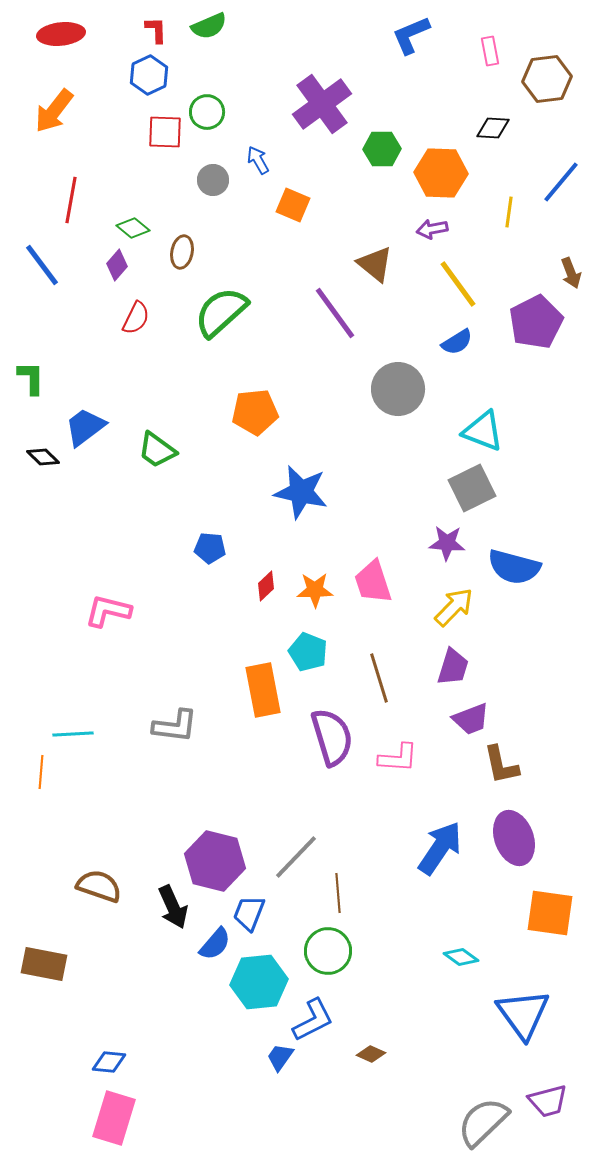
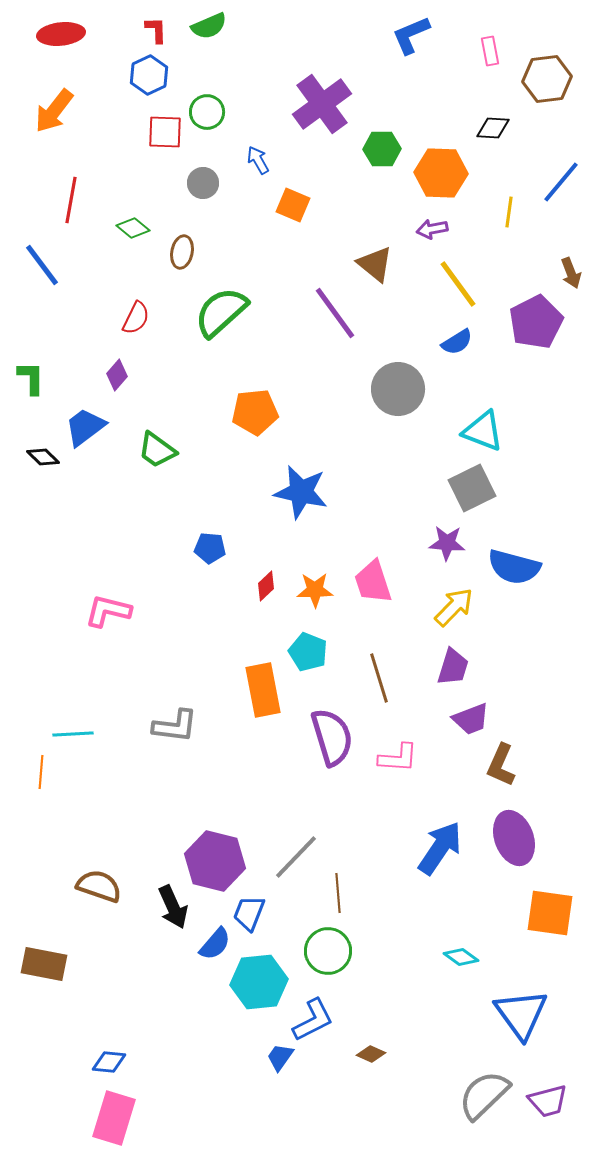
gray circle at (213, 180): moved 10 px left, 3 px down
purple diamond at (117, 265): moved 110 px down
brown L-shape at (501, 765): rotated 36 degrees clockwise
blue triangle at (523, 1014): moved 2 px left
gray semicircle at (483, 1122): moved 1 px right, 27 px up
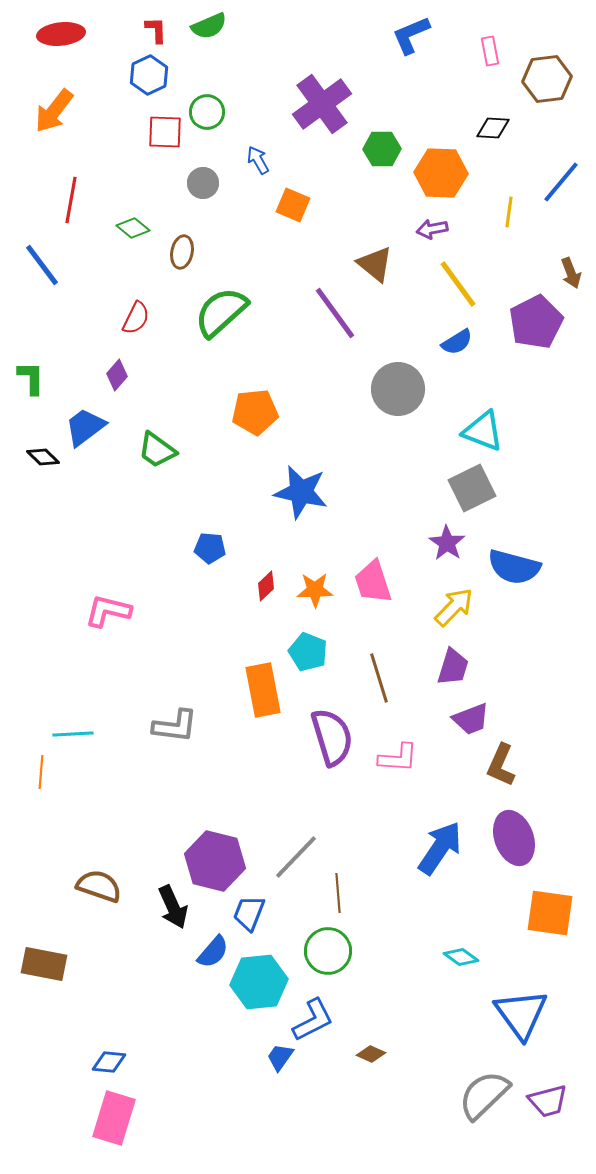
purple star at (447, 543): rotated 30 degrees clockwise
blue semicircle at (215, 944): moved 2 px left, 8 px down
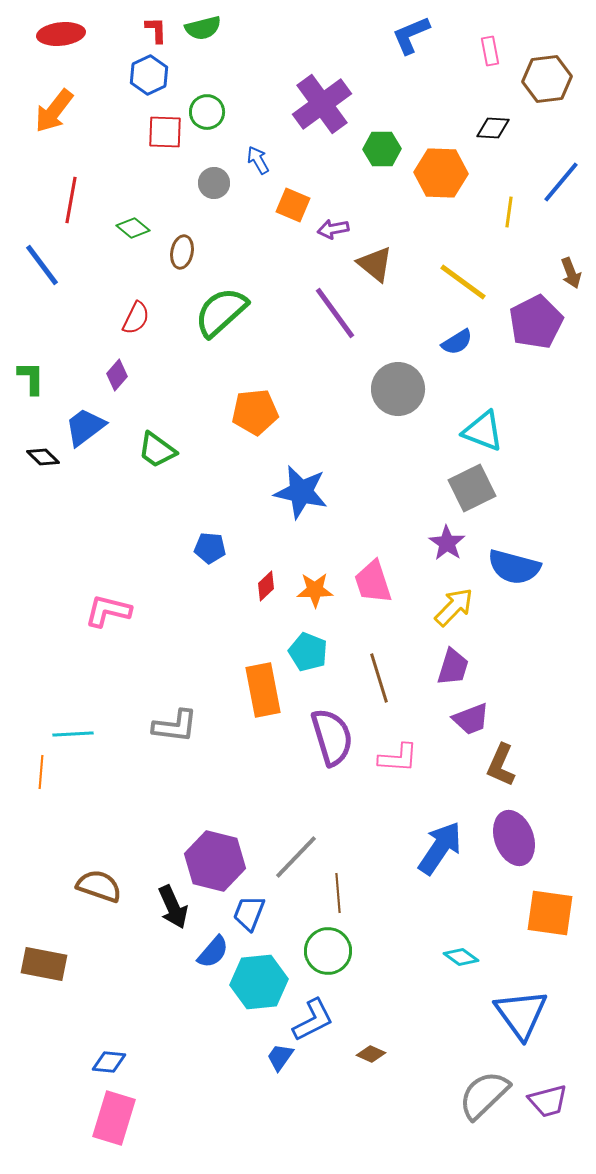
green semicircle at (209, 26): moved 6 px left, 2 px down; rotated 9 degrees clockwise
gray circle at (203, 183): moved 11 px right
purple arrow at (432, 229): moved 99 px left
yellow line at (458, 284): moved 5 px right, 2 px up; rotated 18 degrees counterclockwise
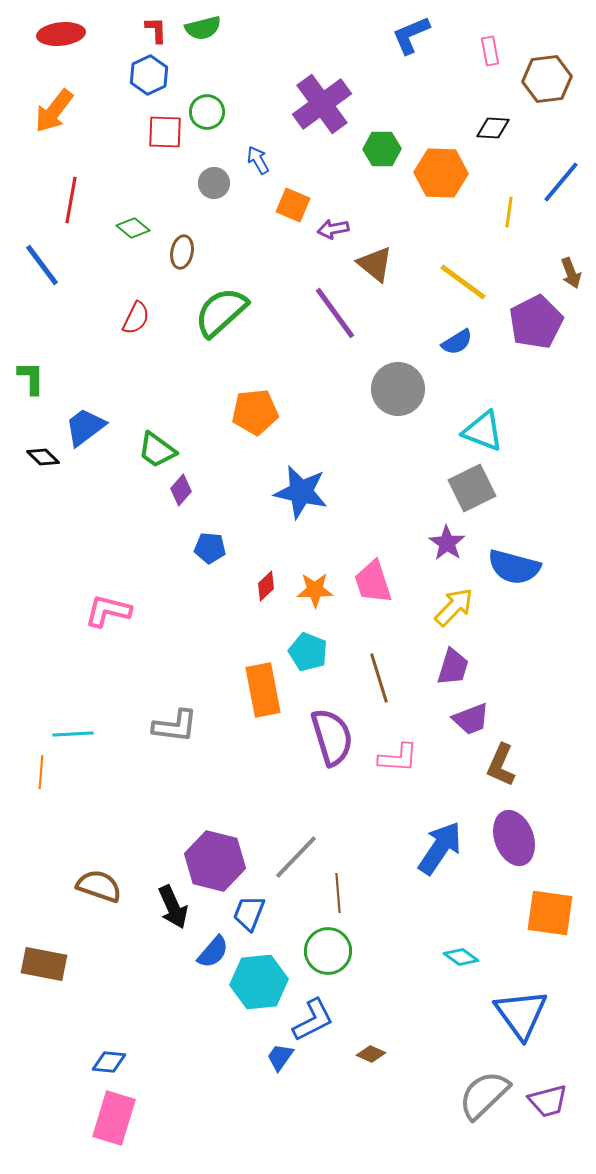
purple diamond at (117, 375): moved 64 px right, 115 px down
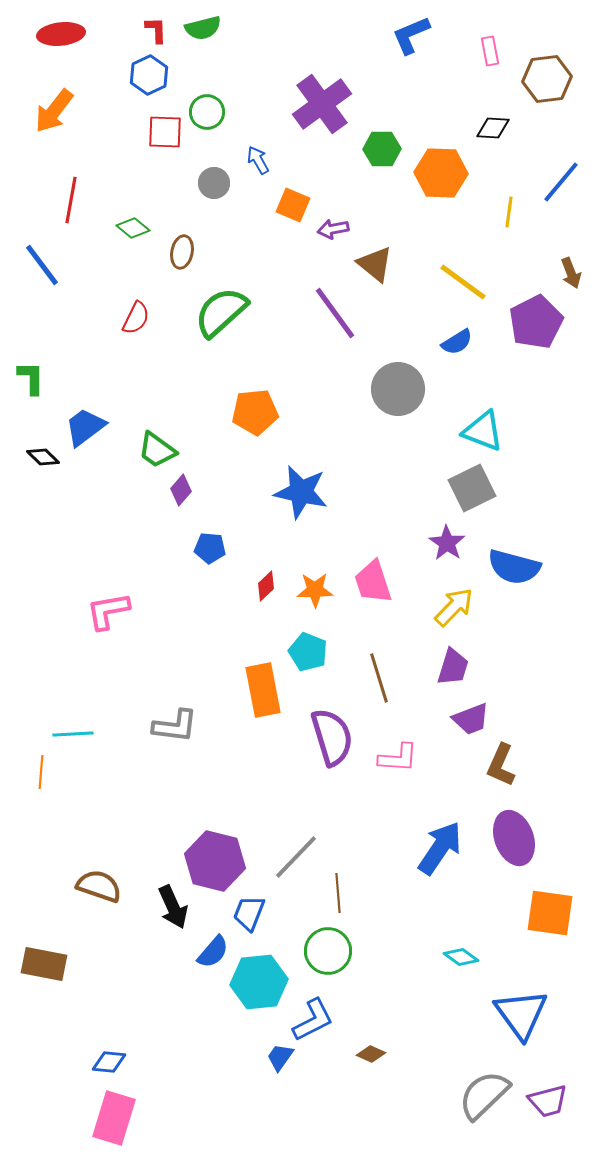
pink L-shape at (108, 611): rotated 24 degrees counterclockwise
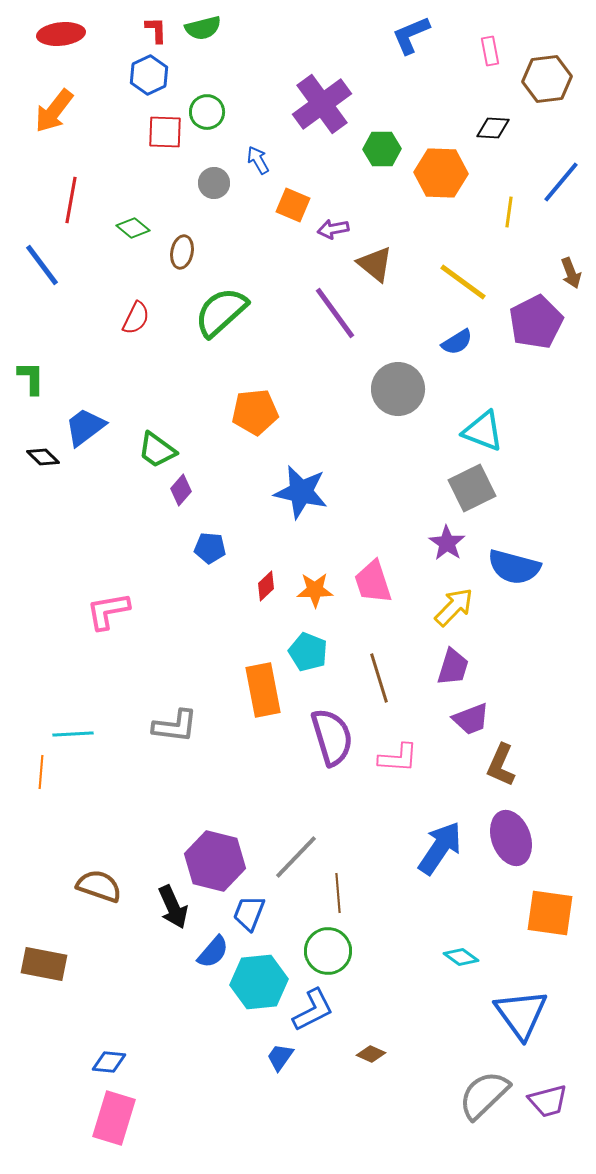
purple ellipse at (514, 838): moved 3 px left
blue L-shape at (313, 1020): moved 10 px up
